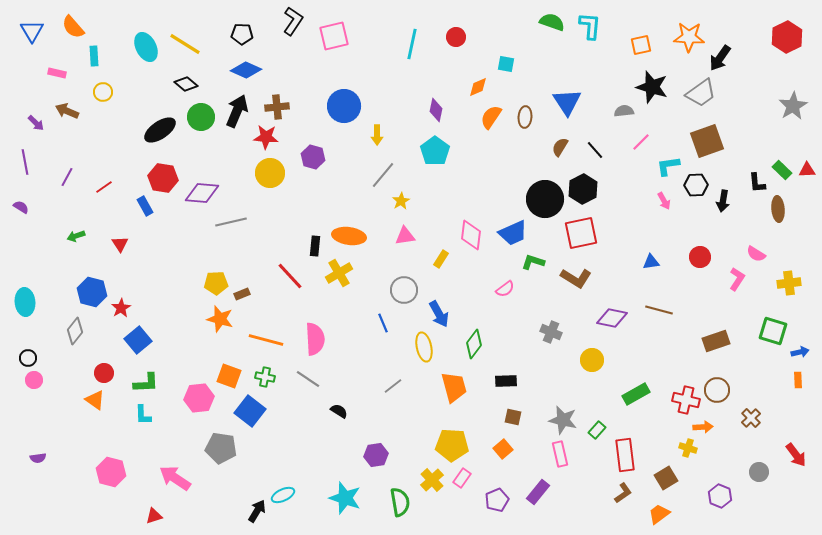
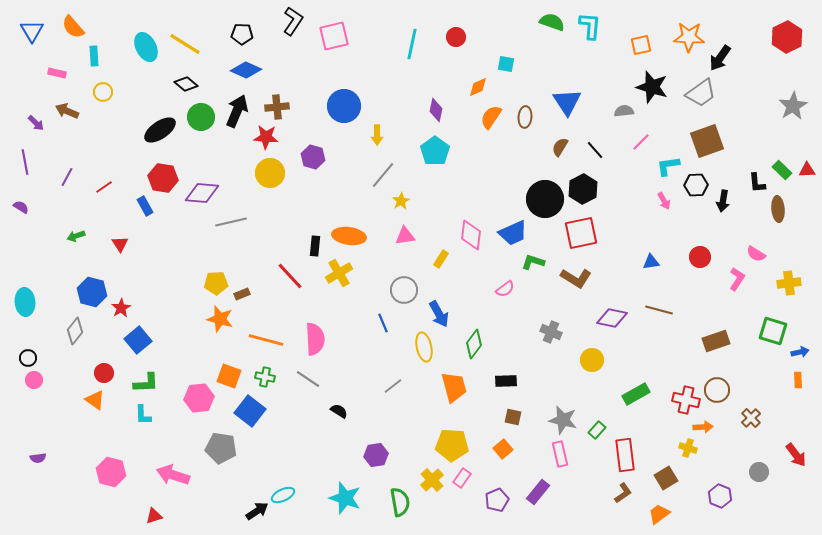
pink arrow at (175, 478): moved 2 px left, 3 px up; rotated 16 degrees counterclockwise
black arrow at (257, 511): rotated 25 degrees clockwise
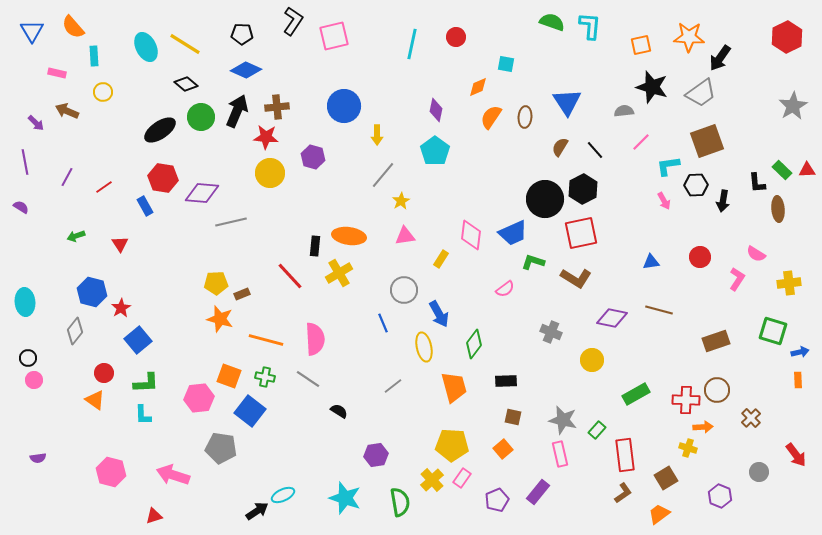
red cross at (686, 400): rotated 12 degrees counterclockwise
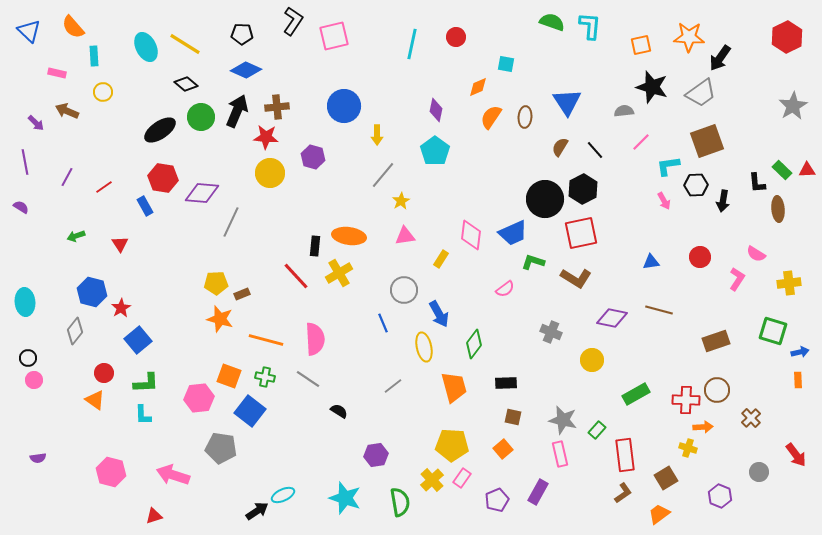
blue triangle at (32, 31): moved 3 px left; rotated 15 degrees counterclockwise
gray line at (231, 222): rotated 52 degrees counterclockwise
red line at (290, 276): moved 6 px right
black rectangle at (506, 381): moved 2 px down
purple rectangle at (538, 492): rotated 10 degrees counterclockwise
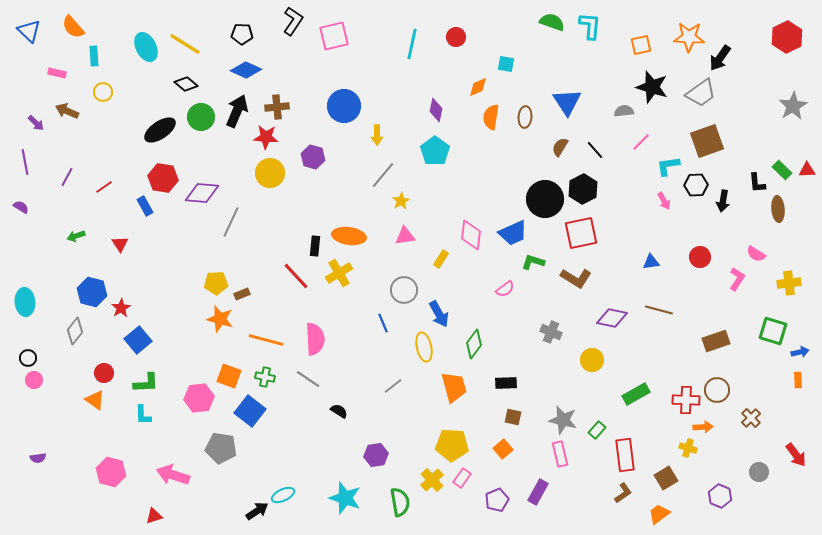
orange semicircle at (491, 117): rotated 25 degrees counterclockwise
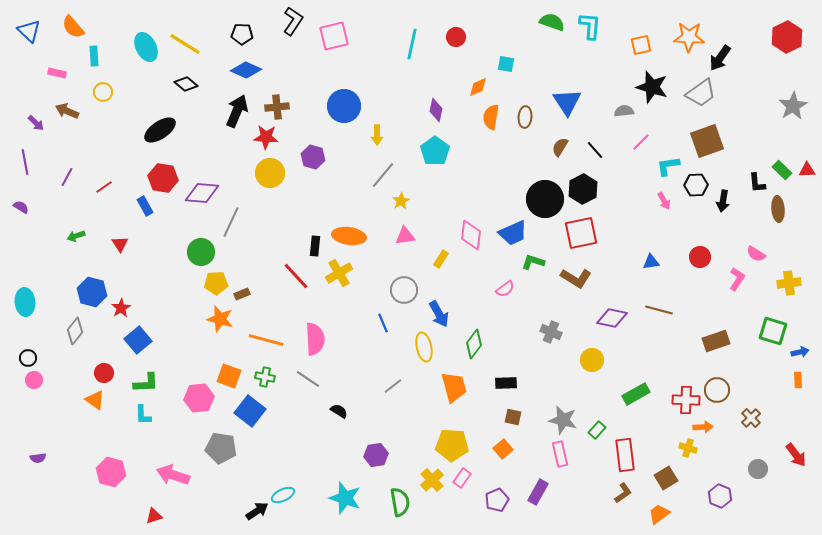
green circle at (201, 117): moved 135 px down
gray circle at (759, 472): moved 1 px left, 3 px up
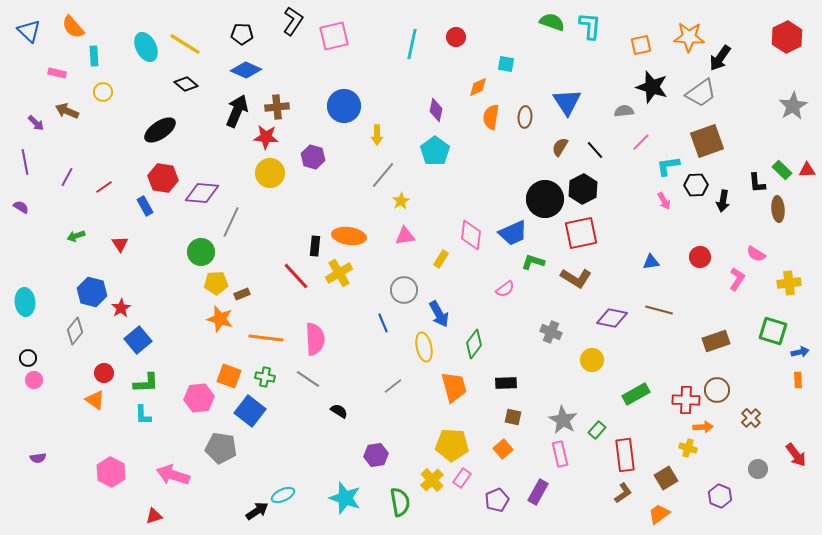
orange line at (266, 340): moved 2 px up; rotated 8 degrees counterclockwise
gray star at (563, 420): rotated 16 degrees clockwise
pink hexagon at (111, 472): rotated 12 degrees clockwise
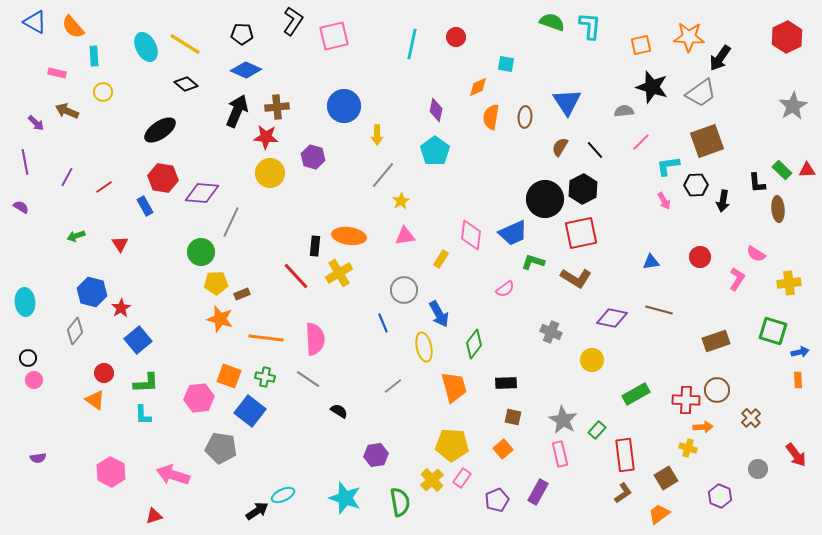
blue triangle at (29, 31): moved 6 px right, 9 px up; rotated 15 degrees counterclockwise
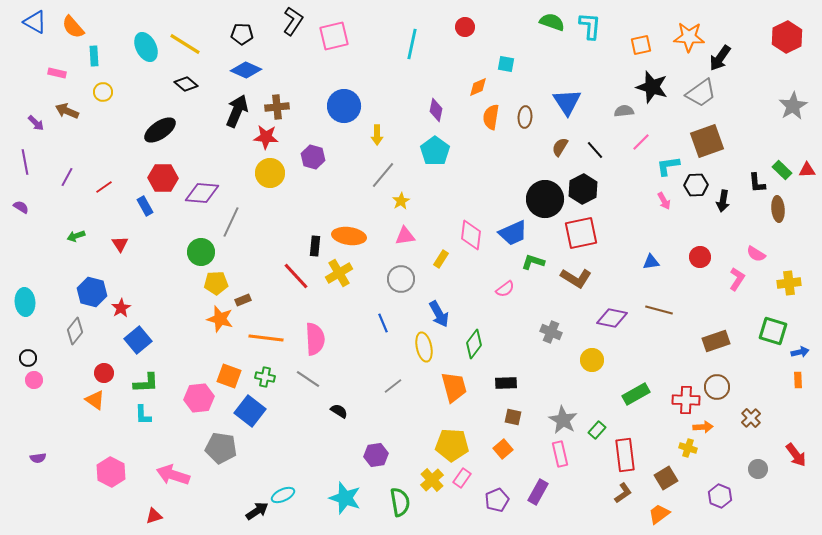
red circle at (456, 37): moved 9 px right, 10 px up
red hexagon at (163, 178): rotated 8 degrees counterclockwise
gray circle at (404, 290): moved 3 px left, 11 px up
brown rectangle at (242, 294): moved 1 px right, 6 px down
brown circle at (717, 390): moved 3 px up
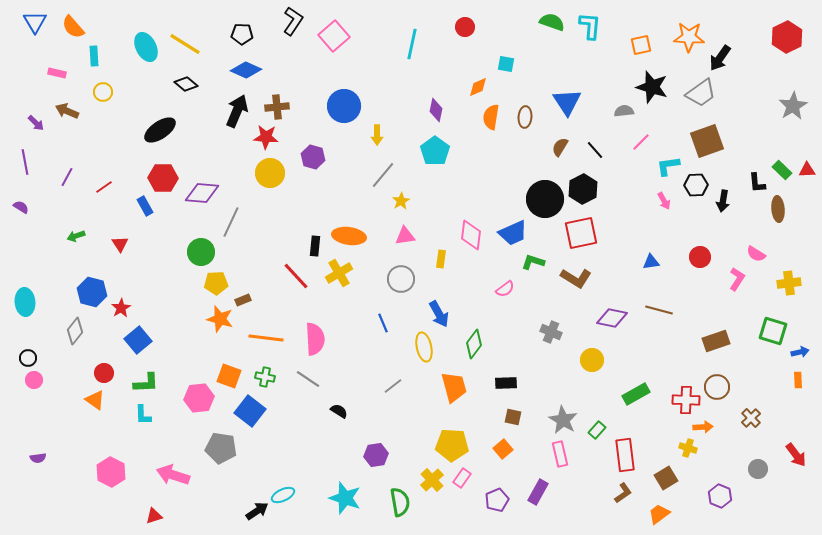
blue triangle at (35, 22): rotated 30 degrees clockwise
pink square at (334, 36): rotated 28 degrees counterclockwise
yellow rectangle at (441, 259): rotated 24 degrees counterclockwise
